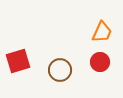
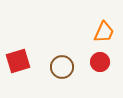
orange trapezoid: moved 2 px right
brown circle: moved 2 px right, 3 px up
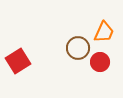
red square: rotated 15 degrees counterclockwise
brown circle: moved 16 px right, 19 px up
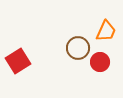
orange trapezoid: moved 2 px right, 1 px up
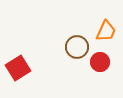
brown circle: moved 1 px left, 1 px up
red square: moved 7 px down
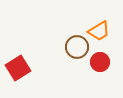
orange trapezoid: moved 7 px left; rotated 35 degrees clockwise
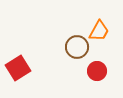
orange trapezoid: rotated 30 degrees counterclockwise
red circle: moved 3 px left, 9 px down
